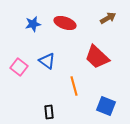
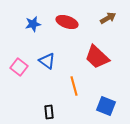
red ellipse: moved 2 px right, 1 px up
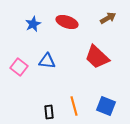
blue star: rotated 14 degrees counterclockwise
blue triangle: rotated 30 degrees counterclockwise
orange line: moved 20 px down
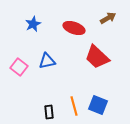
red ellipse: moved 7 px right, 6 px down
blue triangle: rotated 18 degrees counterclockwise
blue square: moved 8 px left, 1 px up
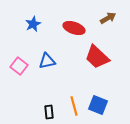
pink square: moved 1 px up
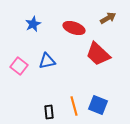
red trapezoid: moved 1 px right, 3 px up
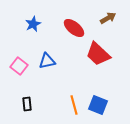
red ellipse: rotated 20 degrees clockwise
orange line: moved 1 px up
black rectangle: moved 22 px left, 8 px up
